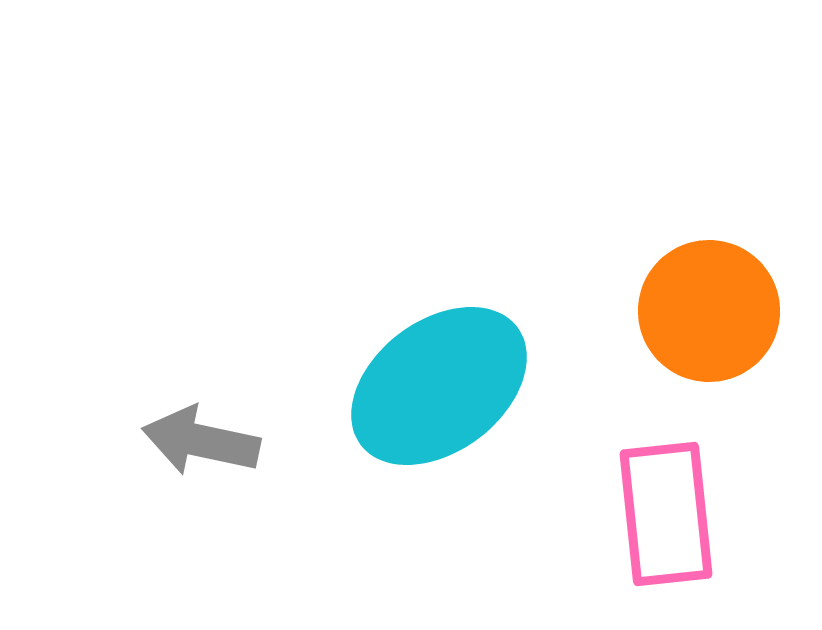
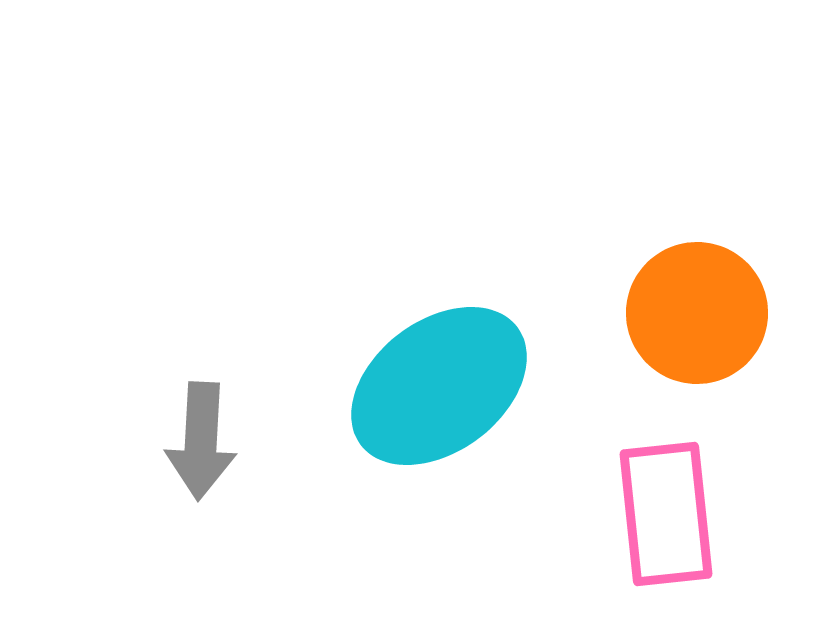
orange circle: moved 12 px left, 2 px down
gray arrow: rotated 99 degrees counterclockwise
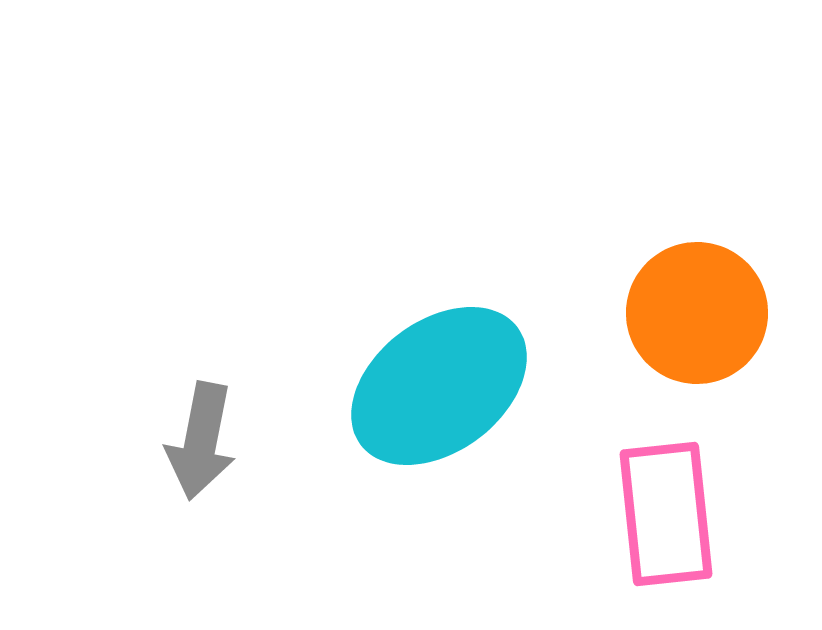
gray arrow: rotated 8 degrees clockwise
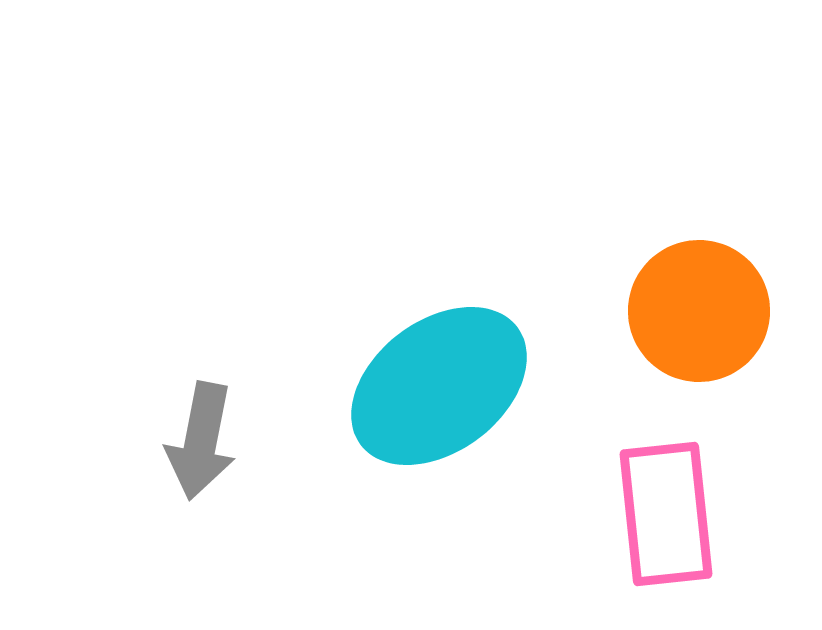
orange circle: moved 2 px right, 2 px up
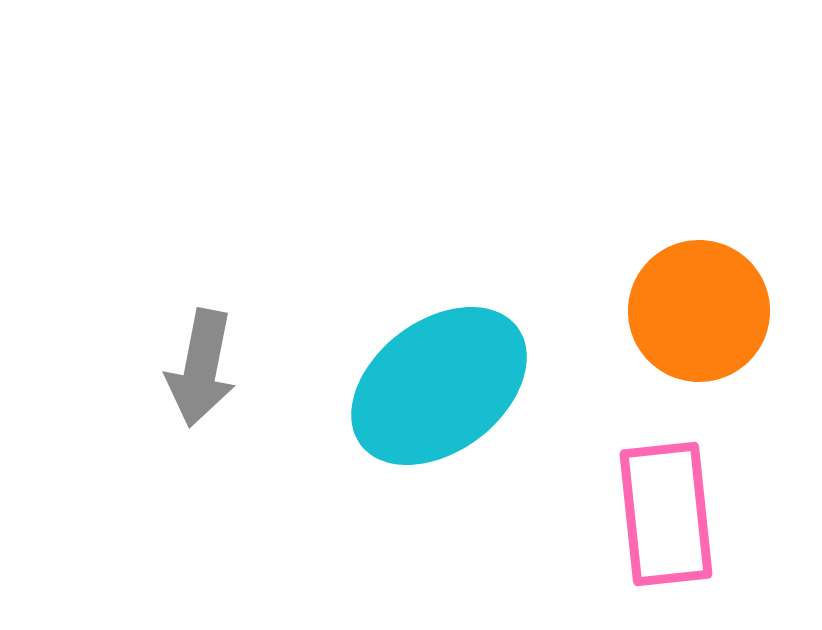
gray arrow: moved 73 px up
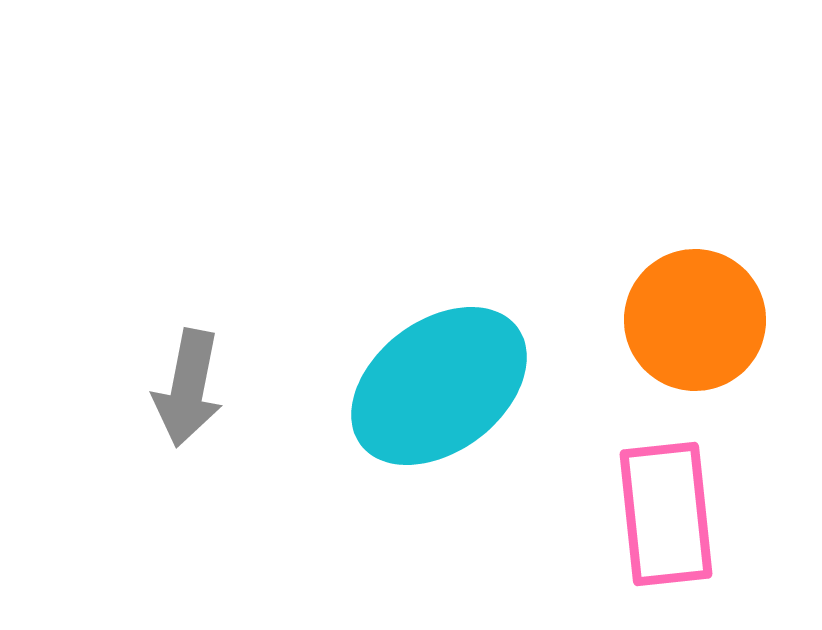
orange circle: moved 4 px left, 9 px down
gray arrow: moved 13 px left, 20 px down
